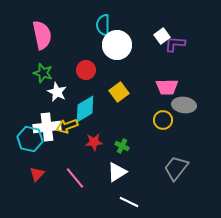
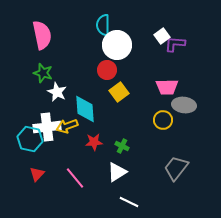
red circle: moved 21 px right
cyan diamond: rotated 64 degrees counterclockwise
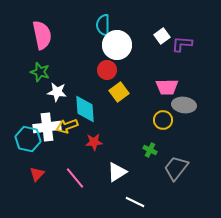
purple L-shape: moved 7 px right
green star: moved 3 px left, 1 px up
white star: rotated 18 degrees counterclockwise
cyan hexagon: moved 2 px left
green cross: moved 28 px right, 4 px down
white line: moved 6 px right
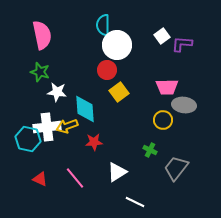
red triangle: moved 3 px right, 5 px down; rotated 49 degrees counterclockwise
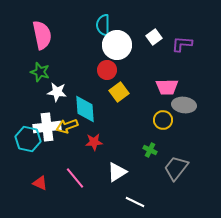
white square: moved 8 px left, 1 px down
red triangle: moved 4 px down
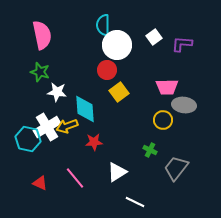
white cross: rotated 24 degrees counterclockwise
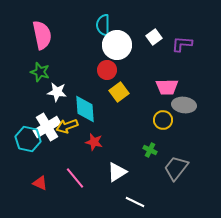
red star: rotated 18 degrees clockwise
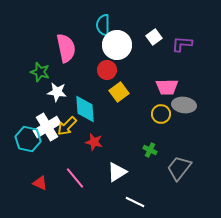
pink semicircle: moved 24 px right, 13 px down
yellow circle: moved 2 px left, 6 px up
yellow arrow: rotated 25 degrees counterclockwise
gray trapezoid: moved 3 px right
